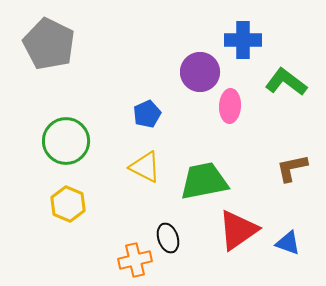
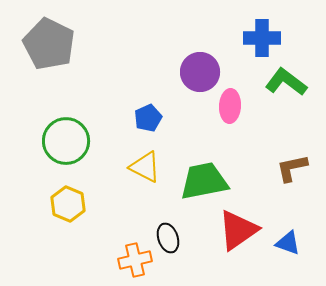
blue cross: moved 19 px right, 2 px up
blue pentagon: moved 1 px right, 4 px down
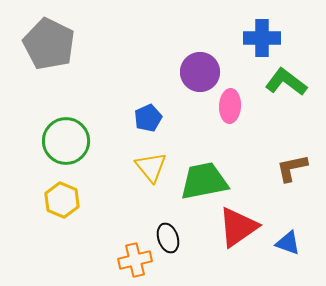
yellow triangle: moved 6 px right; rotated 24 degrees clockwise
yellow hexagon: moved 6 px left, 4 px up
red triangle: moved 3 px up
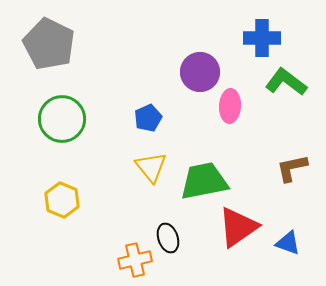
green circle: moved 4 px left, 22 px up
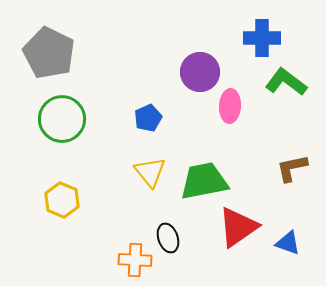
gray pentagon: moved 9 px down
yellow triangle: moved 1 px left, 5 px down
orange cross: rotated 16 degrees clockwise
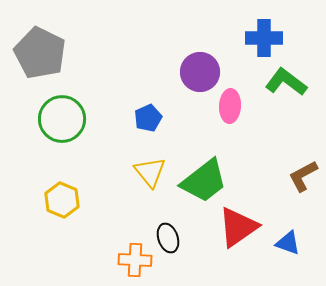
blue cross: moved 2 px right
gray pentagon: moved 9 px left
brown L-shape: moved 11 px right, 8 px down; rotated 16 degrees counterclockwise
green trapezoid: rotated 153 degrees clockwise
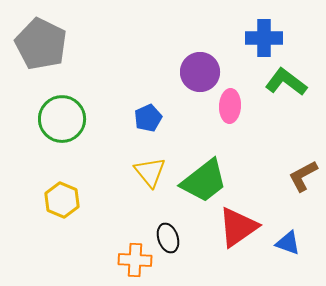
gray pentagon: moved 1 px right, 9 px up
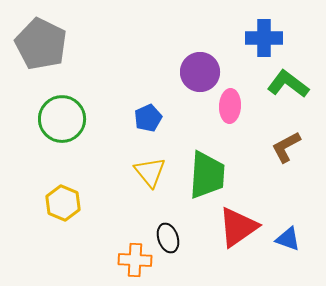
green L-shape: moved 2 px right, 2 px down
brown L-shape: moved 17 px left, 29 px up
green trapezoid: moved 3 px right, 6 px up; rotated 48 degrees counterclockwise
yellow hexagon: moved 1 px right, 3 px down
blue triangle: moved 4 px up
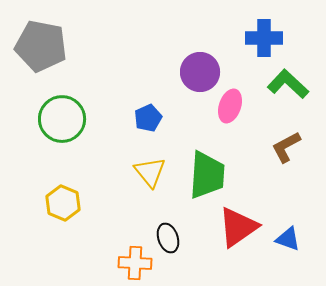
gray pentagon: moved 2 px down; rotated 15 degrees counterclockwise
green L-shape: rotated 6 degrees clockwise
pink ellipse: rotated 16 degrees clockwise
orange cross: moved 3 px down
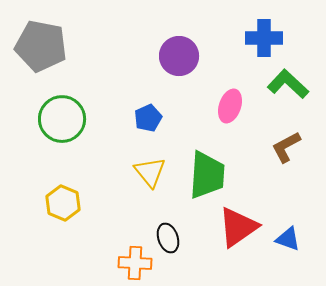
purple circle: moved 21 px left, 16 px up
